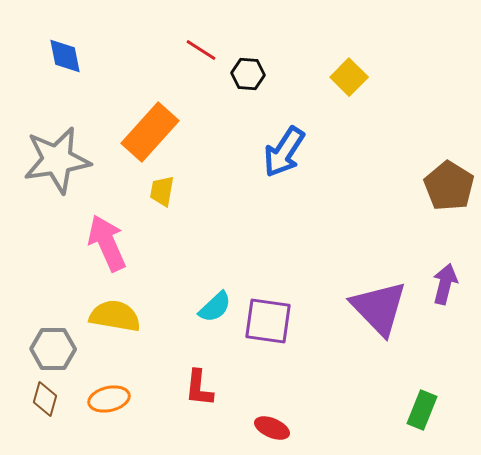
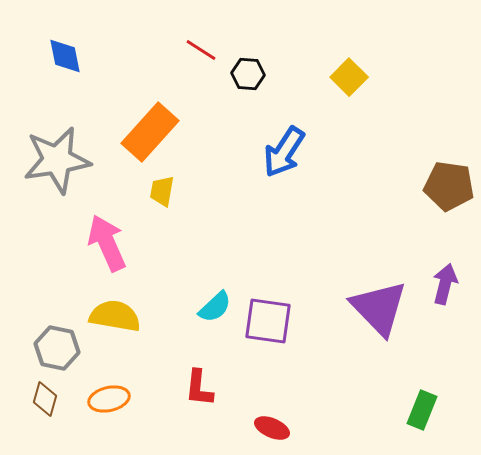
brown pentagon: rotated 24 degrees counterclockwise
gray hexagon: moved 4 px right, 1 px up; rotated 12 degrees clockwise
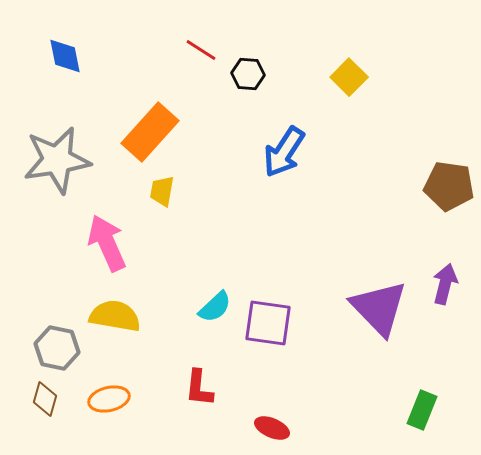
purple square: moved 2 px down
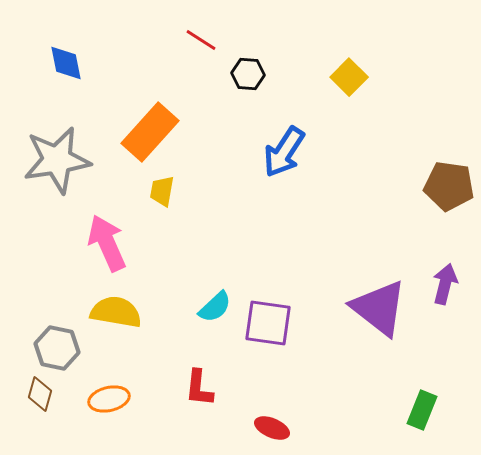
red line: moved 10 px up
blue diamond: moved 1 px right, 7 px down
purple triangle: rotated 8 degrees counterclockwise
yellow semicircle: moved 1 px right, 4 px up
brown diamond: moved 5 px left, 5 px up
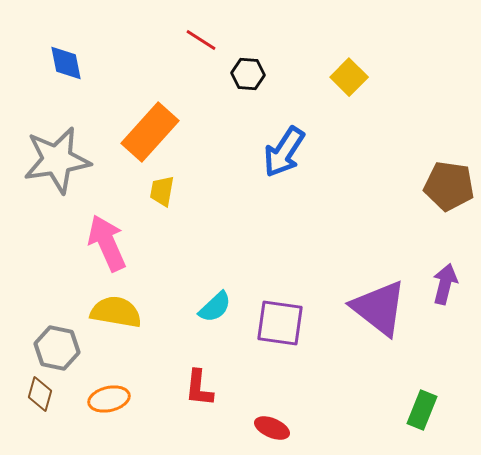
purple square: moved 12 px right
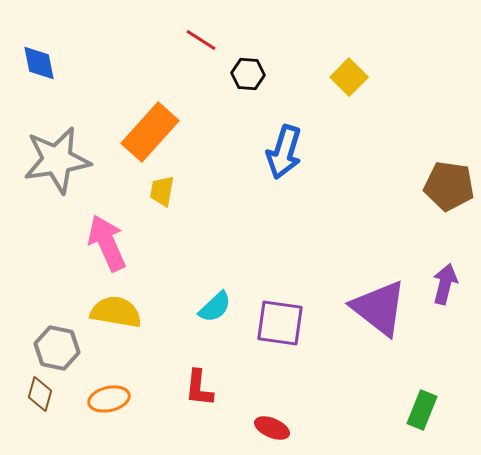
blue diamond: moved 27 px left
blue arrow: rotated 16 degrees counterclockwise
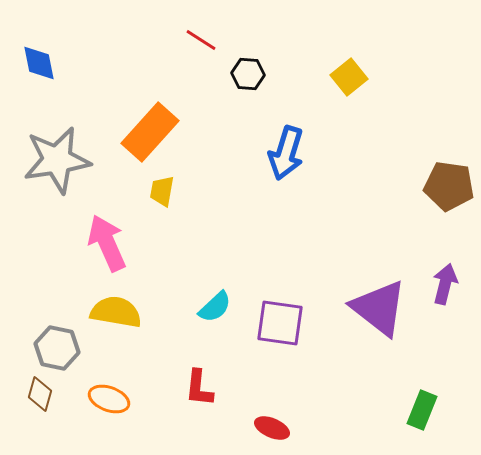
yellow square: rotated 6 degrees clockwise
blue arrow: moved 2 px right, 1 px down
orange ellipse: rotated 33 degrees clockwise
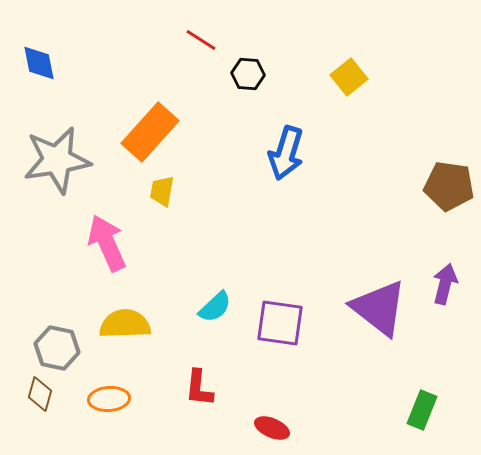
yellow semicircle: moved 9 px right, 12 px down; rotated 12 degrees counterclockwise
orange ellipse: rotated 24 degrees counterclockwise
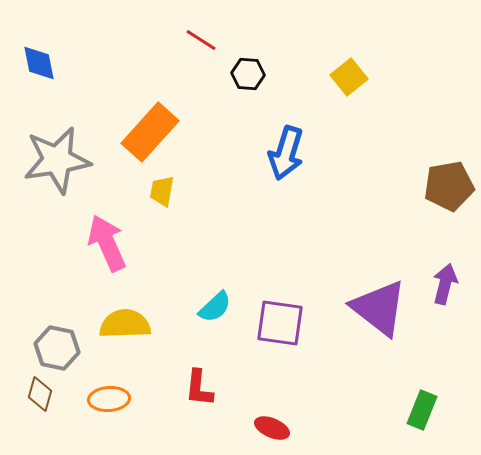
brown pentagon: rotated 18 degrees counterclockwise
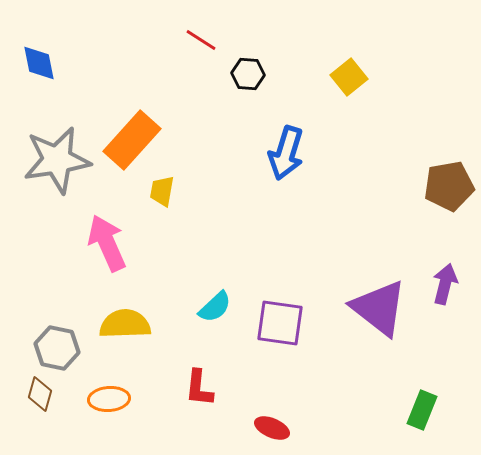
orange rectangle: moved 18 px left, 8 px down
